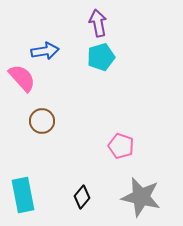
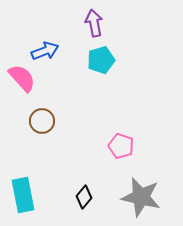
purple arrow: moved 4 px left
blue arrow: rotated 12 degrees counterclockwise
cyan pentagon: moved 3 px down
black diamond: moved 2 px right
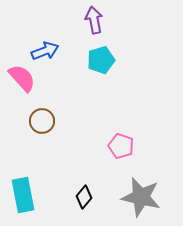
purple arrow: moved 3 px up
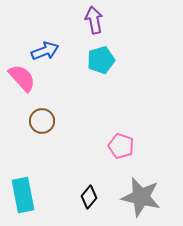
black diamond: moved 5 px right
